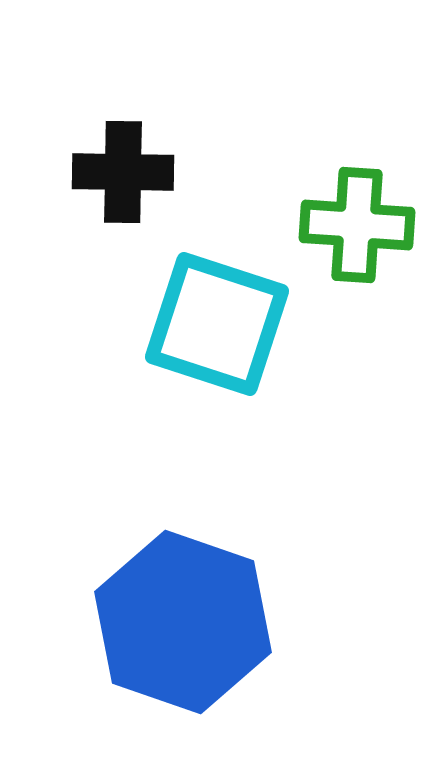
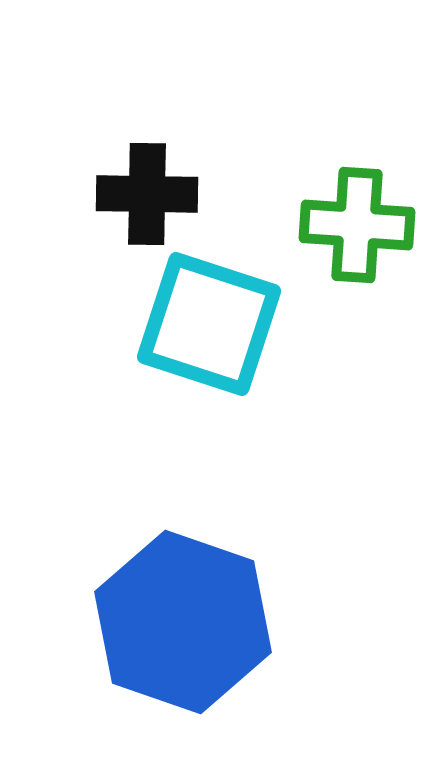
black cross: moved 24 px right, 22 px down
cyan square: moved 8 px left
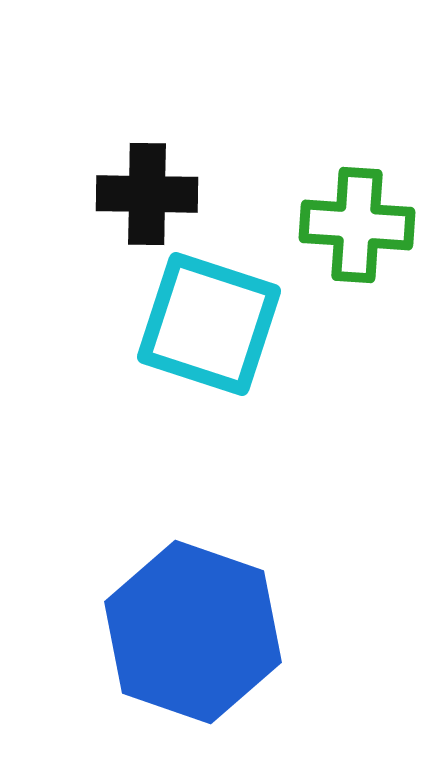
blue hexagon: moved 10 px right, 10 px down
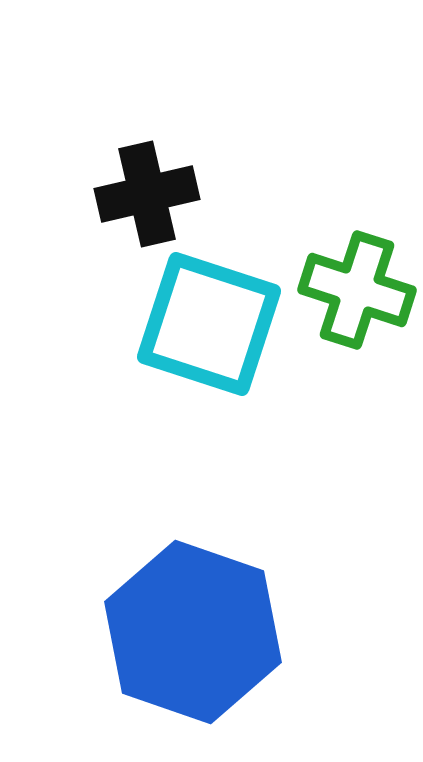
black cross: rotated 14 degrees counterclockwise
green cross: moved 65 px down; rotated 14 degrees clockwise
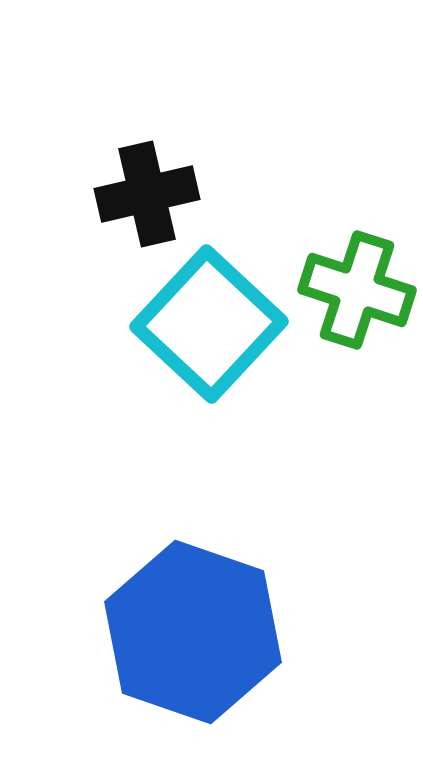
cyan square: rotated 25 degrees clockwise
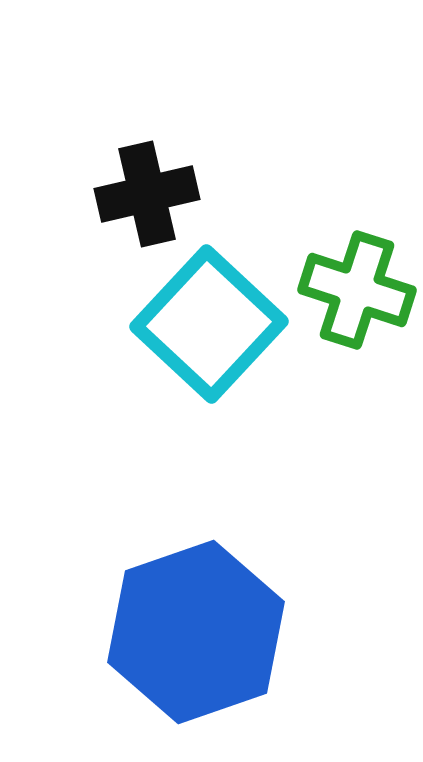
blue hexagon: moved 3 px right; rotated 22 degrees clockwise
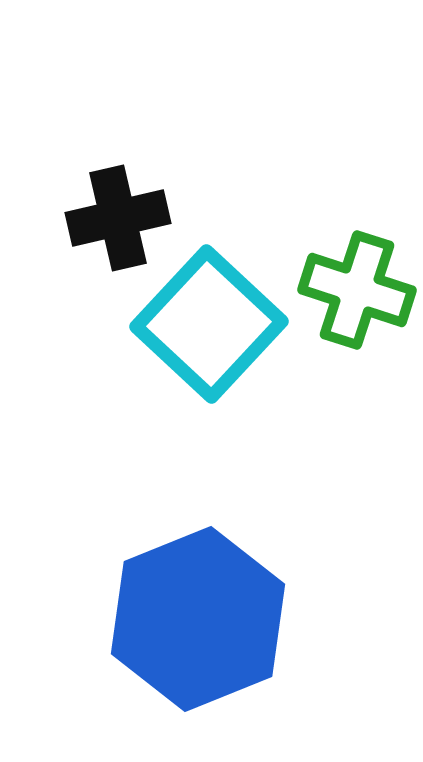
black cross: moved 29 px left, 24 px down
blue hexagon: moved 2 px right, 13 px up; rotated 3 degrees counterclockwise
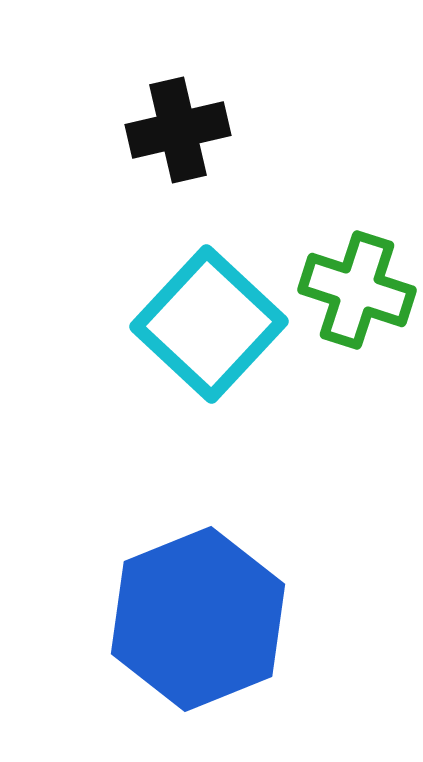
black cross: moved 60 px right, 88 px up
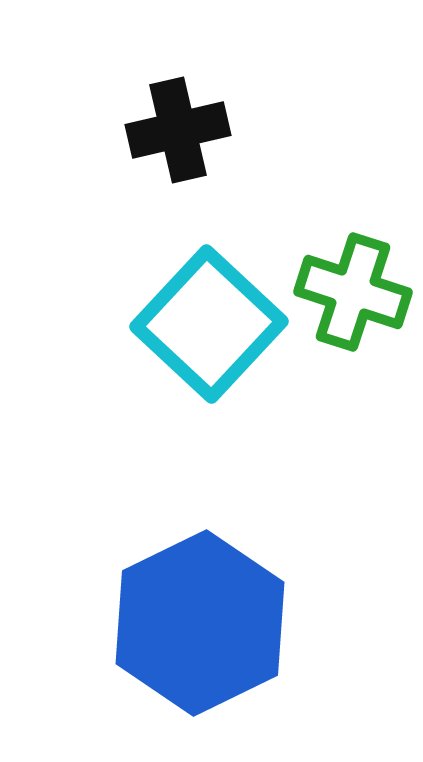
green cross: moved 4 px left, 2 px down
blue hexagon: moved 2 px right, 4 px down; rotated 4 degrees counterclockwise
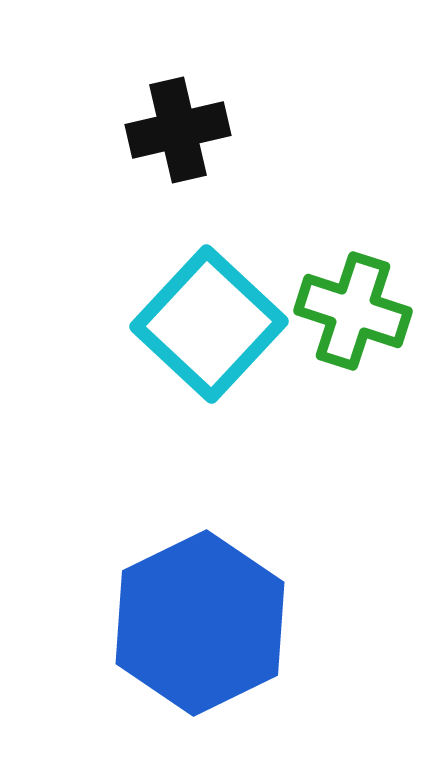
green cross: moved 19 px down
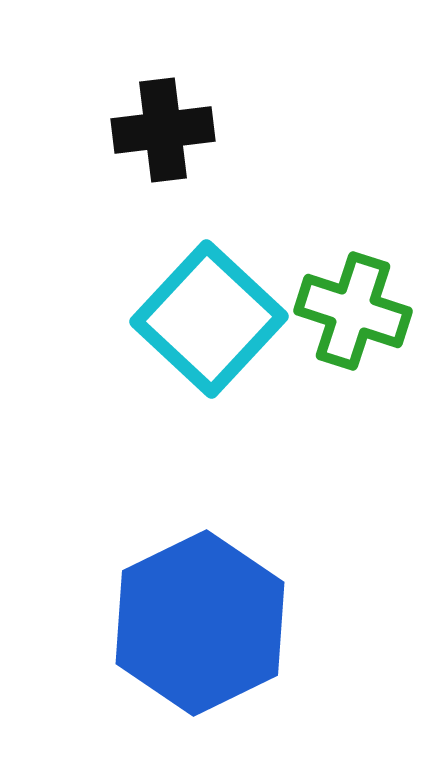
black cross: moved 15 px left; rotated 6 degrees clockwise
cyan square: moved 5 px up
